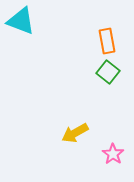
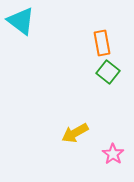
cyan triangle: rotated 16 degrees clockwise
orange rectangle: moved 5 px left, 2 px down
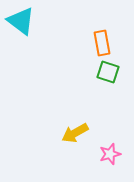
green square: rotated 20 degrees counterclockwise
pink star: moved 3 px left; rotated 20 degrees clockwise
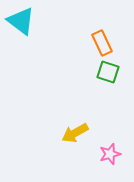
orange rectangle: rotated 15 degrees counterclockwise
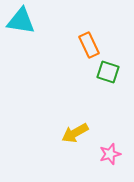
cyan triangle: rotated 28 degrees counterclockwise
orange rectangle: moved 13 px left, 2 px down
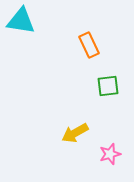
green square: moved 14 px down; rotated 25 degrees counterclockwise
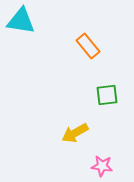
orange rectangle: moved 1 px left, 1 px down; rotated 15 degrees counterclockwise
green square: moved 1 px left, 9 px down
pink star: moved 8 px left, 12 px down; rotated 25 degrees clockwise
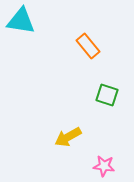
green square: rotated 25 degrees clockwise
yellow arrow: moved 7 px left, 4 px down
pink star: moved 2 px right
